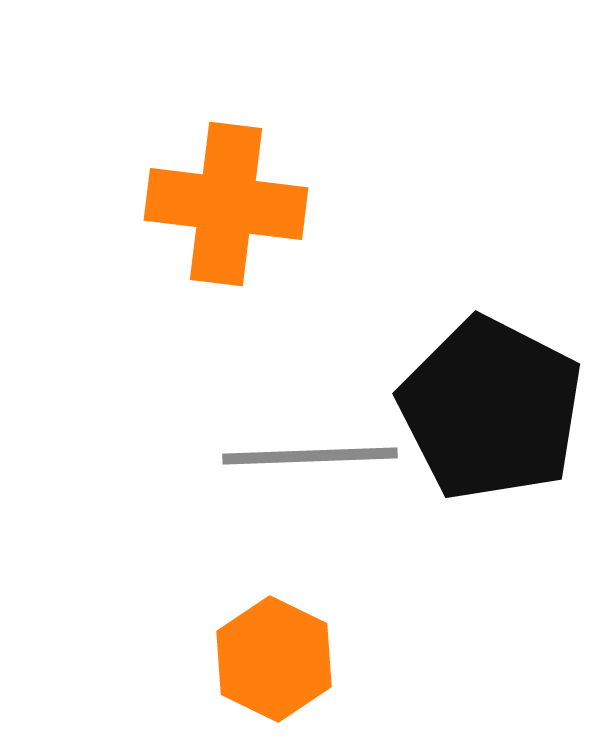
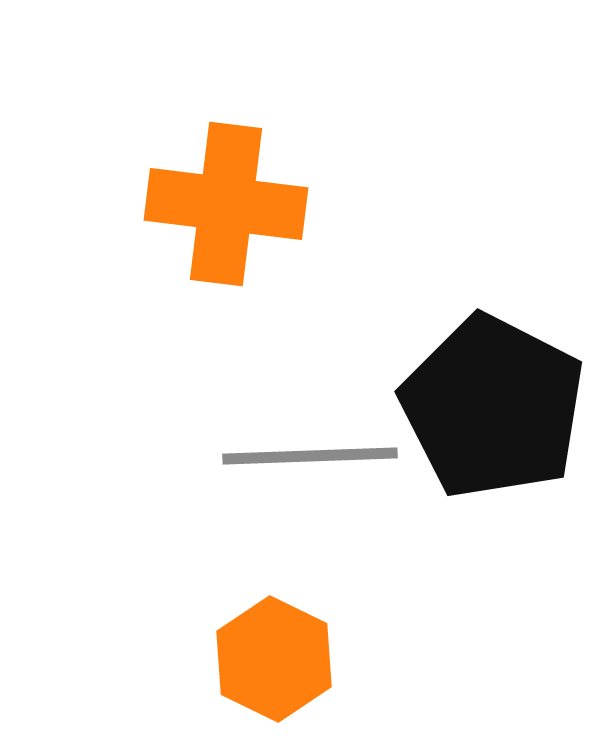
black pentagon: moved 2 px right, 2 px up
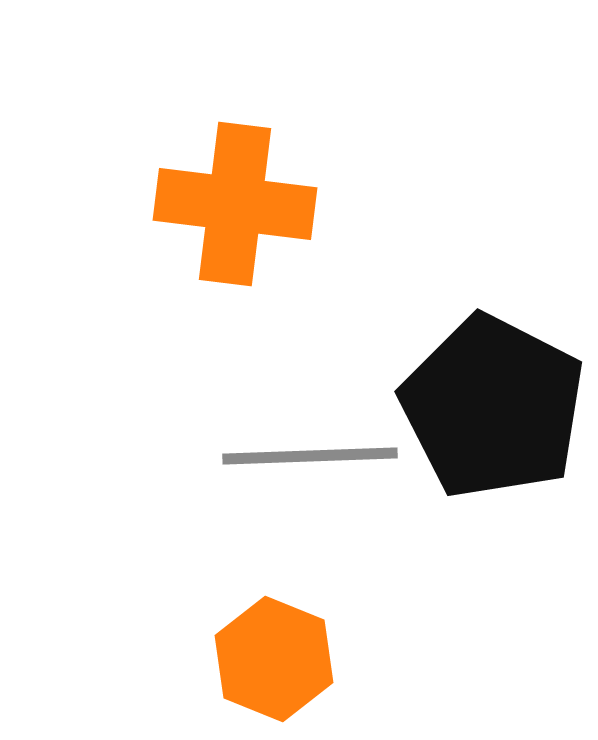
orange cross: moved 9 px right
orange hexagon: rotated 4 degrees counterclockwise
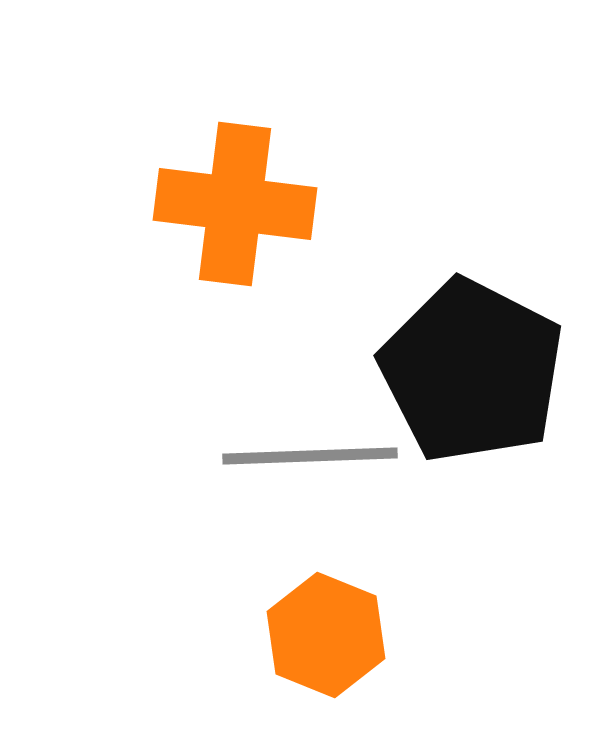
black pentagon: moved 21 px left, 36 px up
orange hexagon: moved 52 px right, 24 px up
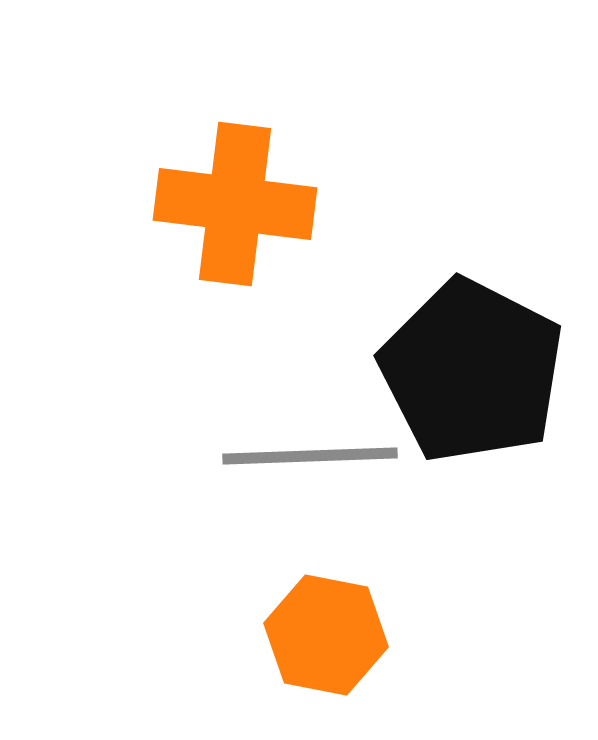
orange hexagon: rotated 11 degrees counterclockwise
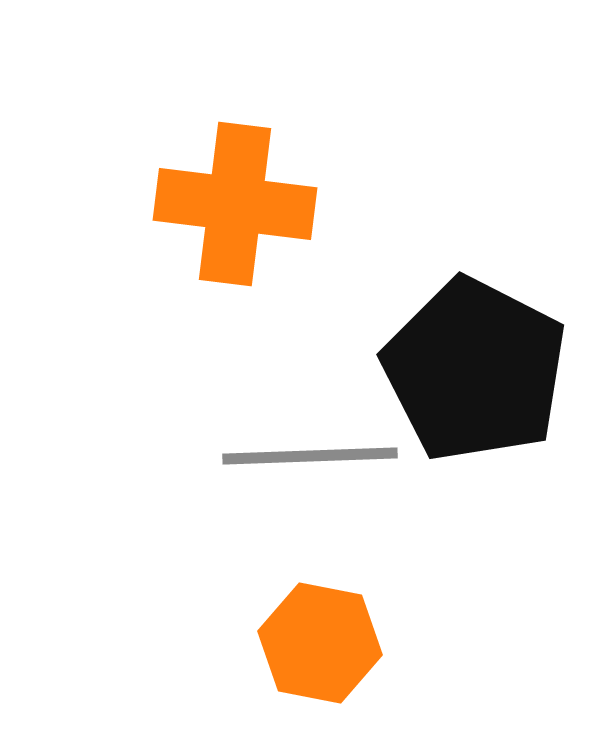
black pentagon: moved 3 px right, 1 px up
orange hexagon: moved 6 px left, 8 px down
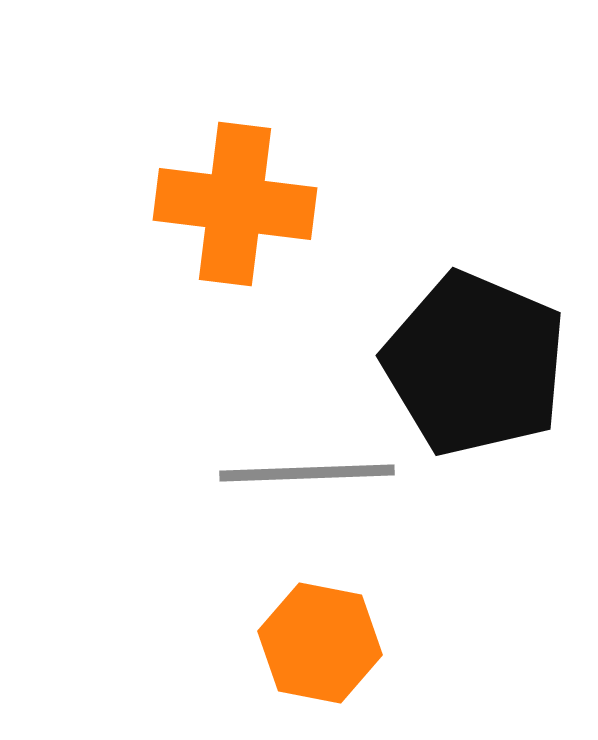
black pentagon: moved 6 px up; rotated 4 degrees counterclockwise
gray line: moved 3 px left, 17 px down
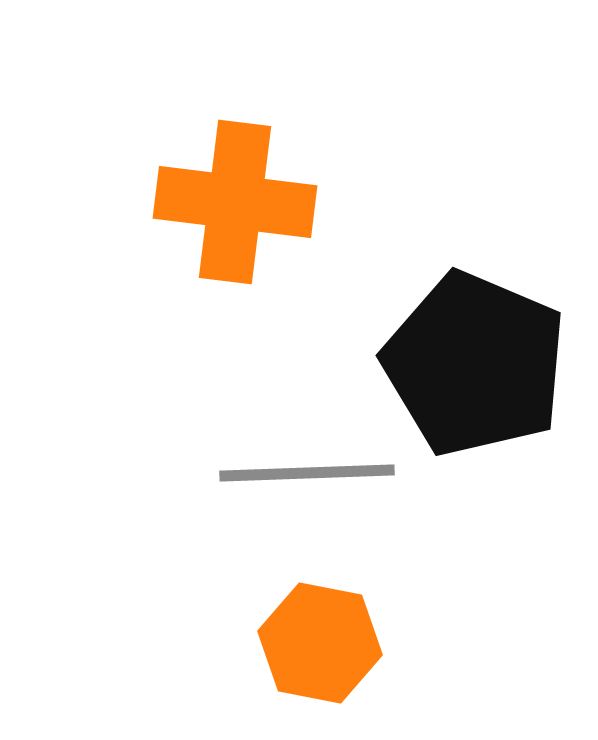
orange cross: moved 2 px up
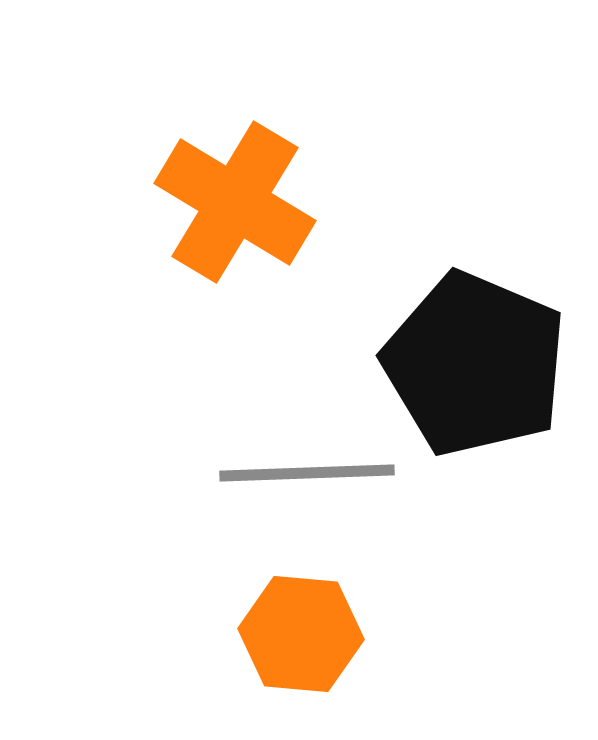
orange cross: rotated 24 degrees clockwise
orange hexagon: moved 19 px left, 9 px up; rotated 6 degrees counterclockwise
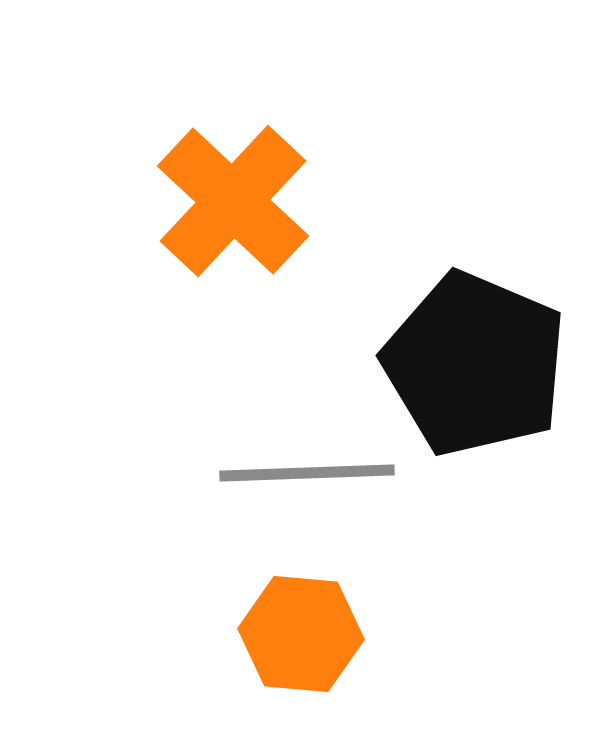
orange cross: moved 2 px left, 1 px up; rotated 12 degrees clockwise
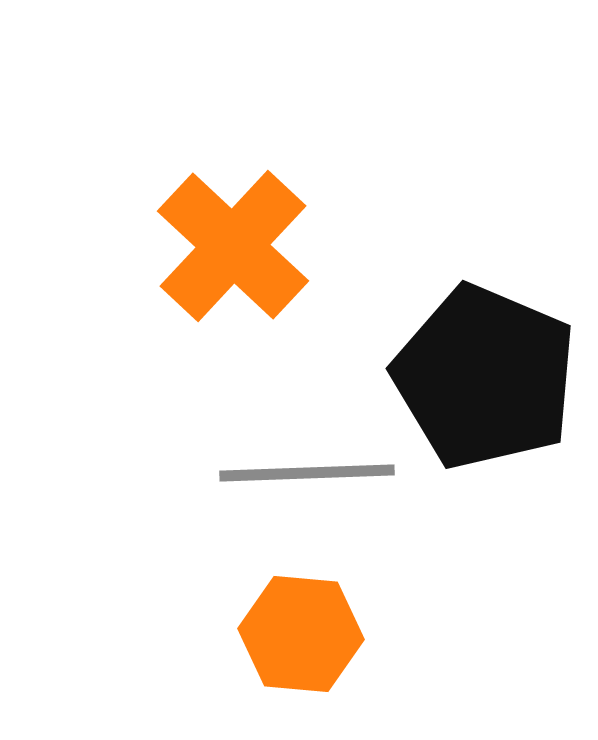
orange cross: moved 45 px down
black pentagon: moved 10 px right, 13 px down
